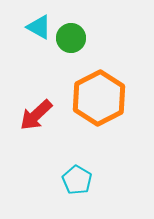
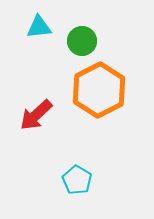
cyan triangle: rotated 36 degrees counterclockwise
green circle: moved 11 px right, 3 px down
orange hexagon: moved 8 px up
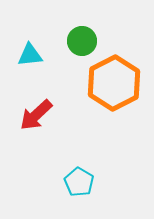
cyan triangle: moved 9 px left, 28 px down
orange hexagon: moved 15 px right, 7 px up
cyan pentagon: moved 2 px right, 2 px down
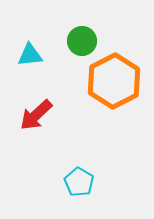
orange hexagon: moved 2 px up
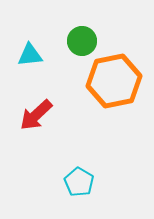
orange hexagon: rotated 16 degrees clockwise
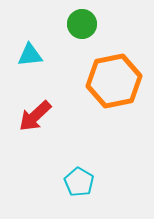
green circle: moved 17 px up
red arrow: moved 1 px left, 1 px down
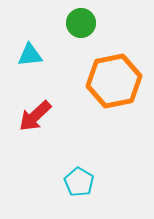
green circle: moved 1 px left, 1 px up
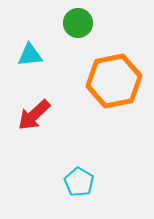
green circle: moved 3 px left
red arrow: moved 1 px left, 1 px up
